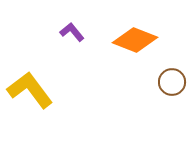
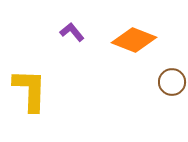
orange diamond: moved 1 px left
yellow L-shape: rotated 39 degrees clockwise
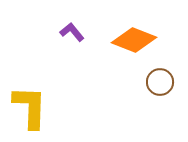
brown circle: moved 12 px left
yellow L-shape: moved 17 px down
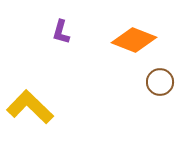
purple L-shape: moved 11 px left; rotated 125 degrees counterclockwise
yellow L-shape: rotated 48 degrees counterclockwise
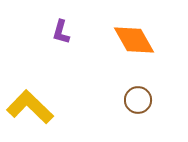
orange diamond: rotated 39 degrees clockwise
brown circle: moved 22 px left, 18 px down
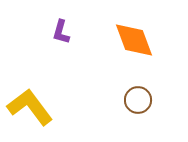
orange diamond: rotated 9 degrees clockwise
yellow L-shape: rotated 9 degrees clockwise
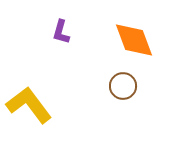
brown circle: moved 15 px left, 14 px up
yellow L-shape: moved 1 px left, 2 px up
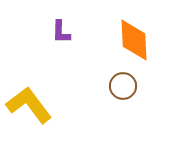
purple L-shape: rotated 15 degrees counterclockwise
orange diamond: rotated 18 degrees clockwise
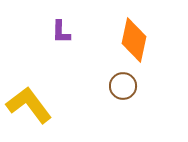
orange diamond: rotated 15 degrees clockwise
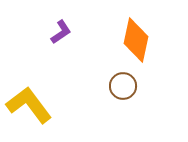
purple L-shape: rotated 125 degrees counterclockwise
orange diamond: moved 2 px right
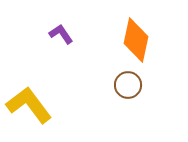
purple L-shape: moved 2 px down; rotated 90 degrees counterclockwise
brown circle: moved 5 px right, 1 px up
